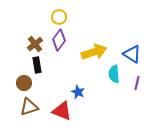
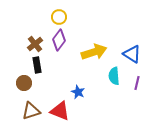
cyan semicircle: moved 2 px down
brown triangle: moved 2 px right, 4 px down
red triangle: moved 2 px left
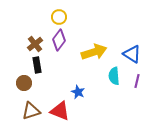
purple line: moved 2 px up
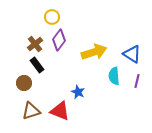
yellow circle: moved 7 px left
black rectangle: rotated 28 degrees counterclockwise
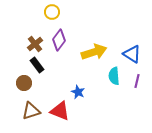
yellow circle: moved 5 px up
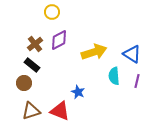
purple diamond: rotated 25 degrees clockwise
black rectangle: moved 5 px left; rotated 14 degrees counterclockwise
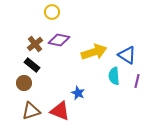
purple diamond: rotated 40 degrees clockwise
blue triangle: moved 5 px left, 1 px down
blue star: moved 1 px down
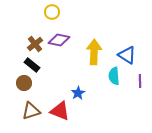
yellow arrow: rotated 70 degrees counterclockwise
purple line: moved 3 px right; rotated 16 degrees counterclockwise
blue star: rotated 16 degrees clockwise
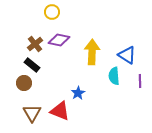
yellow arrow: moved 2 px left
brown triangle: moved 1 px right, 2 px down; rotated 42 degrees counterclockwise
